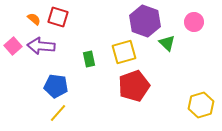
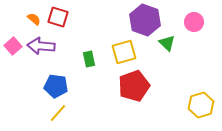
purple hexagon: moved 1 px up
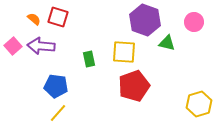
green triangle: rotated 30 degrees counterclockwise
yellow square: rotated 20 degrees clockwise
yellow hexagon: moved 2 px left, 1 px up
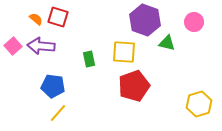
orange semicircle: moved 2 px right
blue pentagon: moved 3 px left
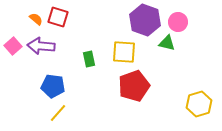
pink circle: moved 16 px left
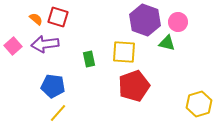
purple arrow: moved 4 px right, 2 px up; rotated 12 degrees counterclockwise
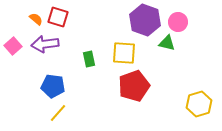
yellow square: moved 1 px down
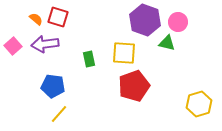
yellow line: moved 1 px right, 1 px down
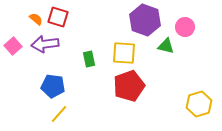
pink circle: moved 7 px right, 5 px down
green triangle: moved 1 px left, 3 px down
red pentagon: moved 5 px left
